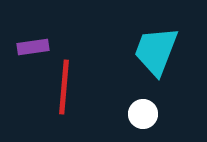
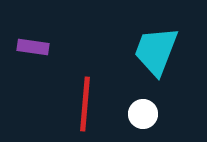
purple rectangle: rotated 16 degrees clockwise
red line: moved 21 px right, 17 px down
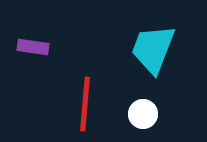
cyan trapezoid: moved 3 px left, 2 px up
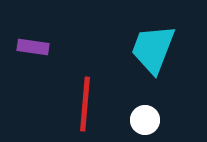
white circle: moved 2 px right, 6 px down
